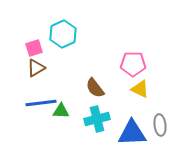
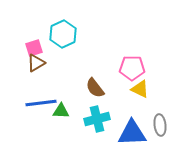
pink pentagon: moved 1 px left, 4 px down
brown triangle: moved 5 px up
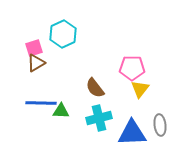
yellow triangle: rotated 42 degrees clockwise
blue line: rotated 8 degrees clockwise
cyan cross: moved 2 px right, 1 px up
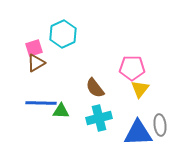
blue triangle: moved 6 px right
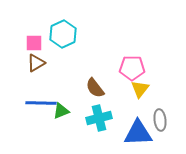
pink square: moved 5 px up; rotated 18 degrees clockwise
green triangle: rotated 24 degrees counterclockwise
gray ellipse: moved 5 px up
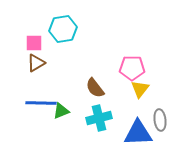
cyan hexagon: moved 5 px up; rotated 16 degrees clockwise
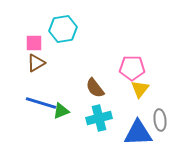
blue line: rotated 16 degrees clockwise
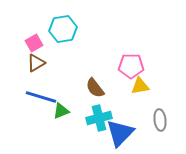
pink square: rotated 30 degrees counterclockwise
pink pentagon: moved 1 px left, 2 px up
yellow triangle: moved 3 px up; rotated 42 degrees clockwise
blue line: moved 6 px up
blue triangle: moved 18 px left; rotated 44 degrees counterclockwise
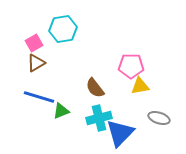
blue line: moved 2 px left
gray ellipse: moved 1 px left, 2 px up; rotated 65 degrees counterclockwise
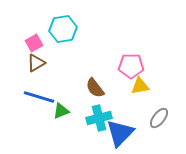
gray ellipse: rotated 70 degrees counterclockwise
